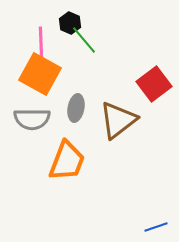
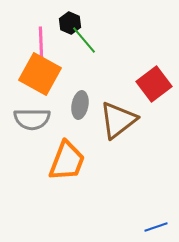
gray ellipse: moved 4 px right, 3 px up
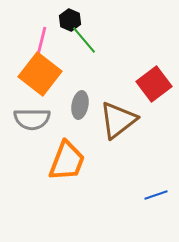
black hexagon: moved 3 px up
pink line: rotated 16 degrees clockwise
orange square: rotated 9 degrees clockwise
blue line: moved 32 px up
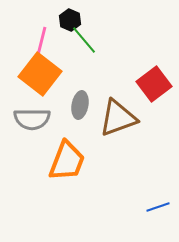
brown triangle: moved 2 px up; rotated 18 degrees clockwise
blue line: moved 2 px right, 12 px down
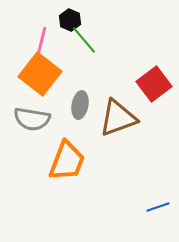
gray semicircle: rotated 9 degrees clockwise
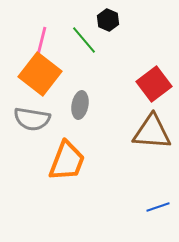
black hexagon: moved 38 px right
brown triangle: moved 34 px right, 14 px down; rotated 24 degrees clockwise
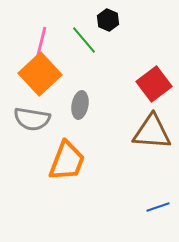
orange square: rotated 9 degrees clockwise
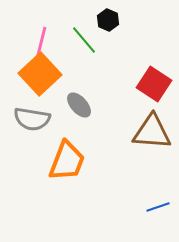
red square: rotated 20 degrees counterclockwise
gray ellipse: moved 1 px left; rotated 52 degrees counterclockwise
